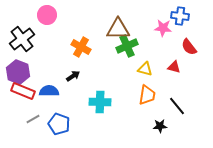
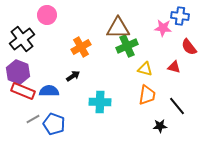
brown triangle: moved 1 px up
orange cross: rotated 30 degrees clockwise
blue pentagon: moved 5 px left
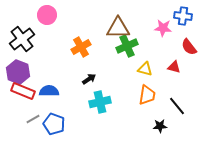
blue cross: moved 3 px right
black arrow: moved 16 px right, 3 px down
cyan cross: rotated 15 degrees counterclockwise
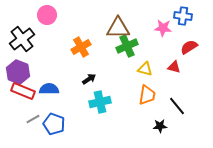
red semicircle: rotated 96 degrees clockwise
blue semicircle: moved 2 px up
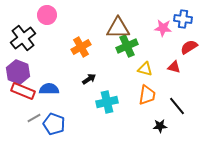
blue cross: moved 3 px down
black cross: moved 1 px right, 1 px up
cyan cross: moved 7 px right
gray line: moved 1 px right, 1 px up
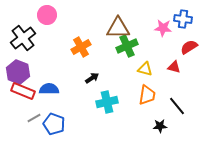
black arrow: moved 3 px right, 1 px up
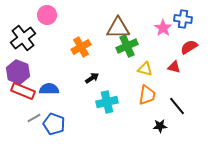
pink star: rotated 30 degrees clockwise
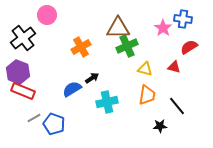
blue semicircle: moved 23 px right; rotated 30 degrees counterclockwise
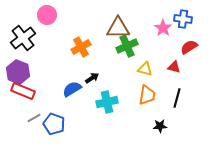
black line: moved 8 px up; rotated 54 degrees clockwise
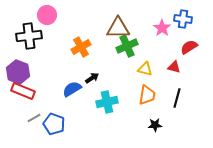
pink star: moved 1 px left
black cross: moved 6 px right, 2 px up; rotated 30 degrees clockwise
black star: moved 5 px left, 1 px up
